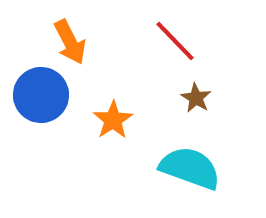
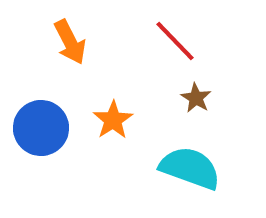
blue circle: moved 33 px down
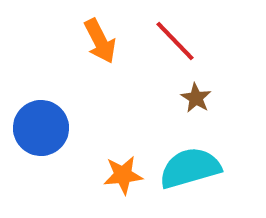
orange arrow: moved 30 px right, 1 px up
orange star: moved 10 px right, 55 px down; rotated 27 degrees clockwise
cyan semicircle: rotated 36 degrees counterclockwise
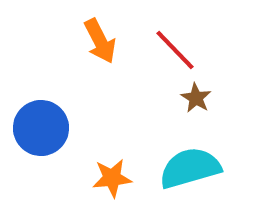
red line: moved 9 px down
orange star: moved 11 px left, 3 px down
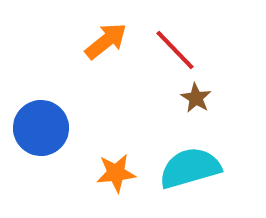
orange arrow: moved 6 px right; rotated 102 degrees counterclockwise
orange star: moved 4 px right, 5 px up
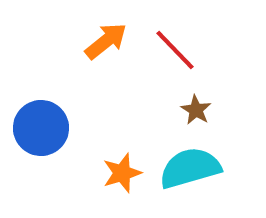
brown star: moved 12 px down
orange star: moved 6 px right; rotated 12 degrees counterclockwise
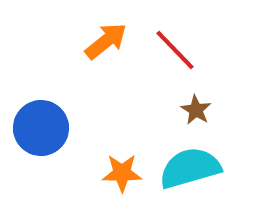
orange star: rotated 18 degrees clockwise
